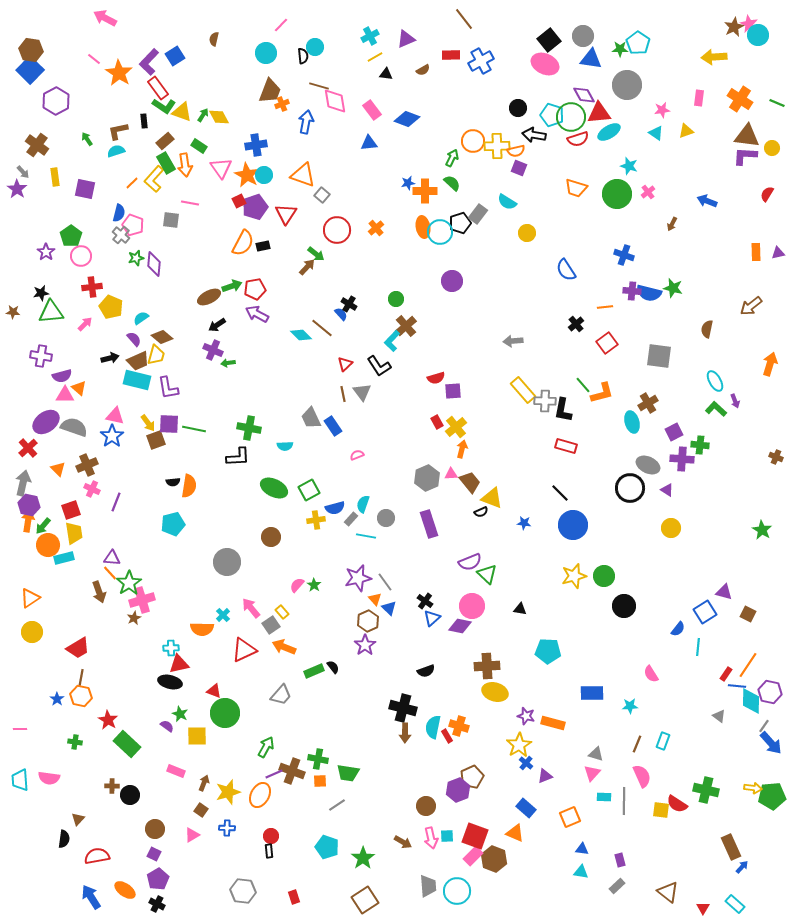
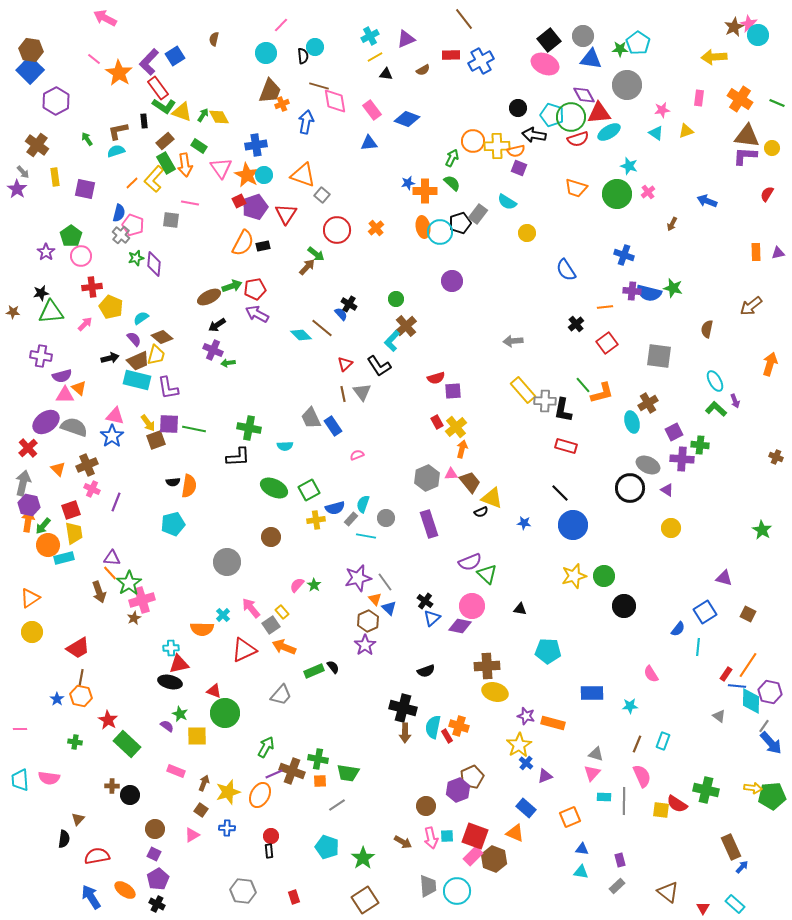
purple triangle at (724, 592): moved 14 px up
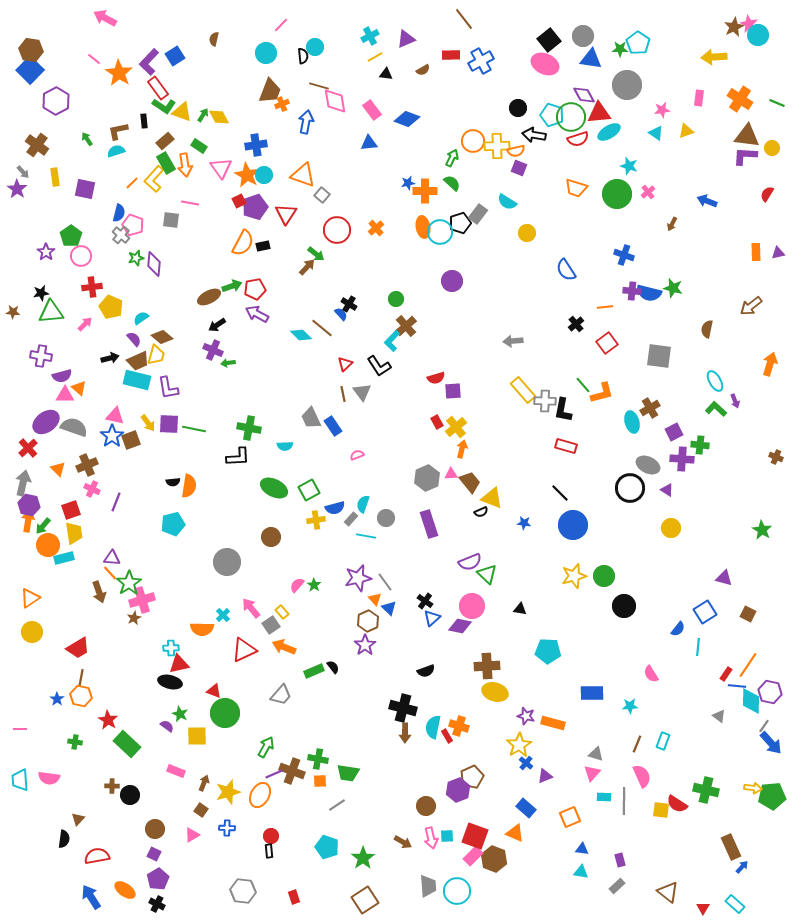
brown cross at (648, 403): moved 2 px right, 5 px down
brown square at (156, 440): moved 25 px left
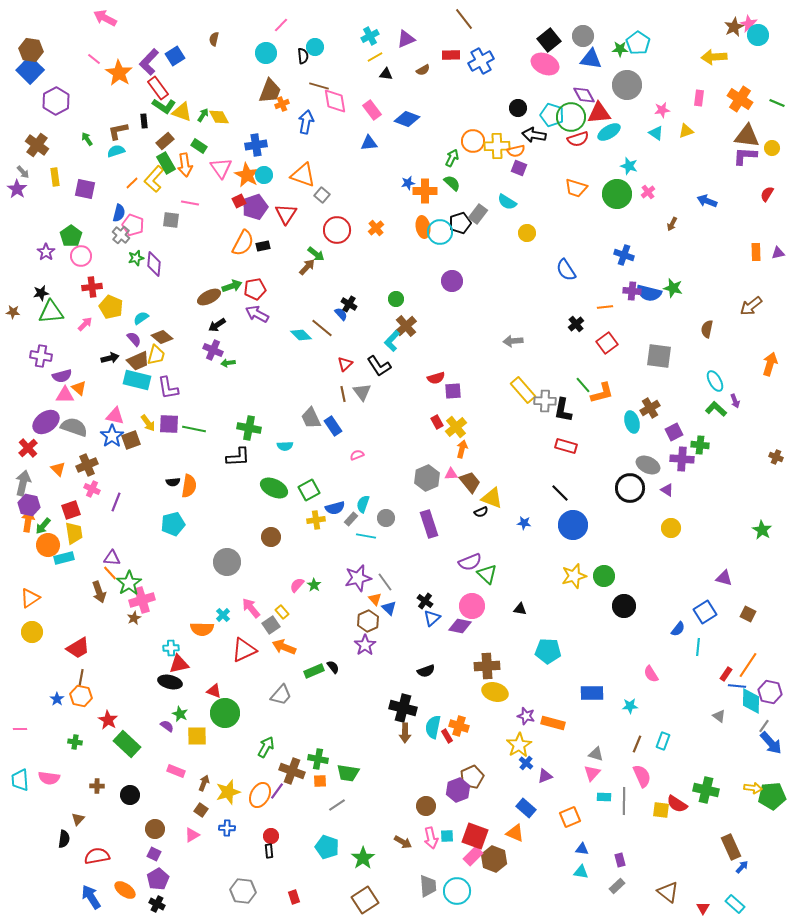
purple line at (274, 774): moved 3 px right, 17 px down; rotated 30 degrees counterclockwise
brown cross at (112, 786): moved 15 px left
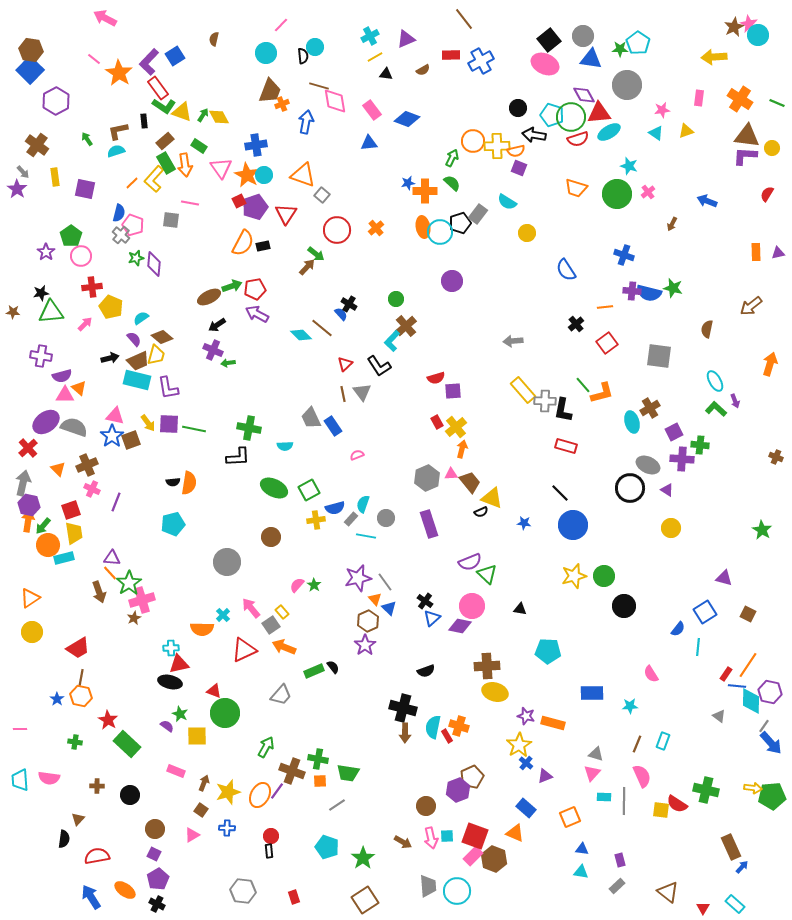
orange semicircle at (189, 486): moved 3 px up
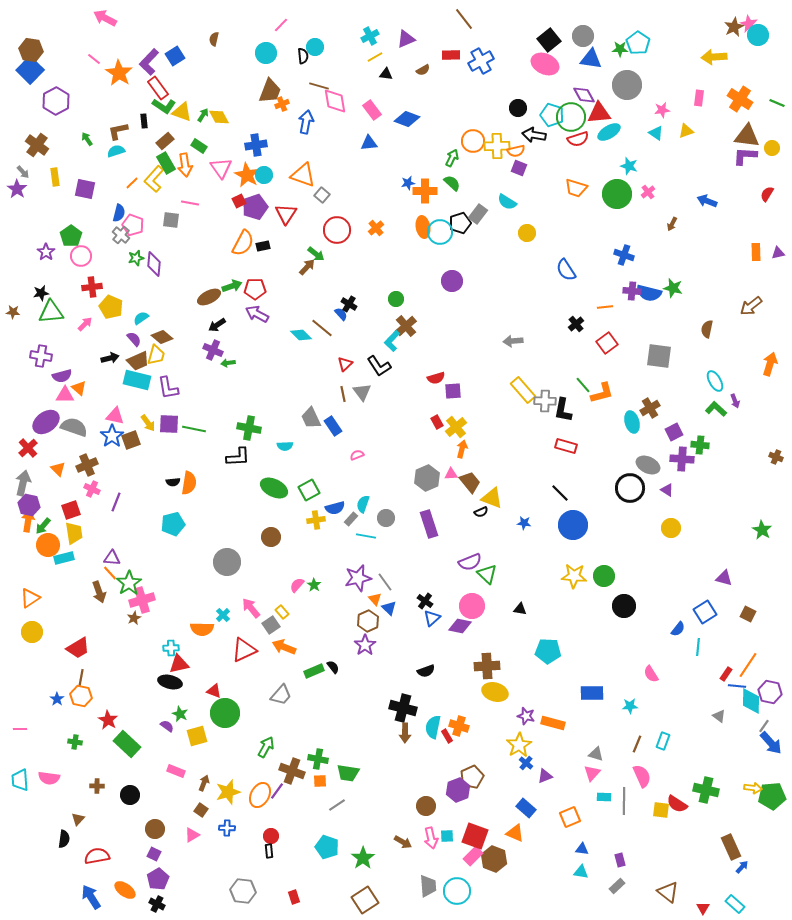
red pentagon at (255, 289): rotated 10 degrees clockwise
yellow star at (574, 576): rotated 20 degrees clockwise
yellow square at (197, 736): rotated 15 degrees counterclockwise
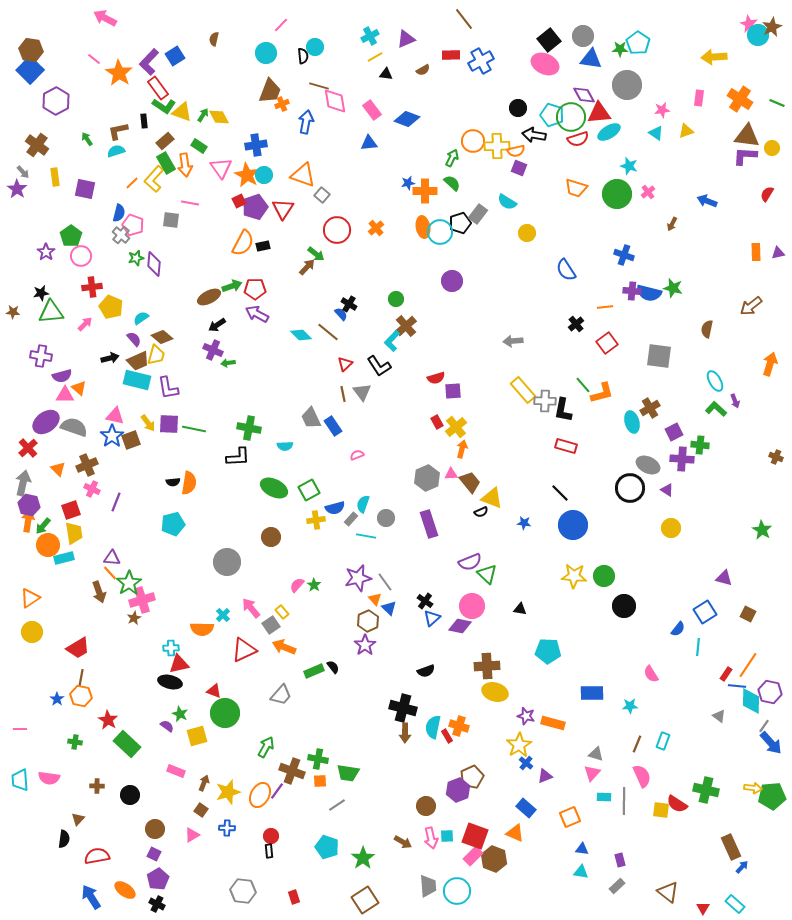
brown star at (734, 27): moved 38 px right
red triangle at (286, 214): moved 3 px left, 5 px up
brown line at (322, 328): moved 6 px right, 4 px down
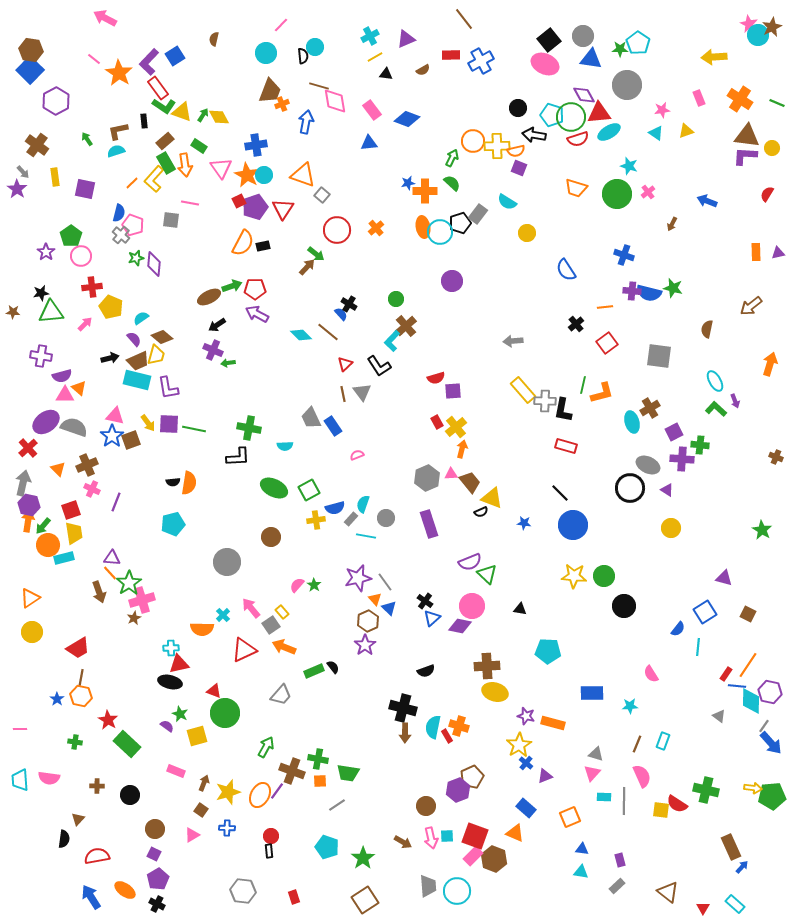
pink rectangle at (699, 98): rotated 28 degrees counterclockwise
green line at (583, 385): rotated 54 degrees clockwise
